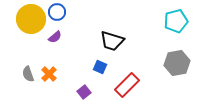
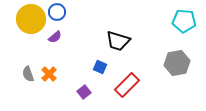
cyan pentagon: moved 8 px right; rotated 20 degrees clockwise
black trapezoid: moved 6 px right
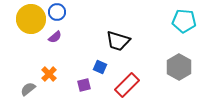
gray hexagon: moved 2 px right, 4 px down; rotated 20 degrees counterclockwise
gray semicircle: moved 15 px down; rotated 70 degrees clockwise
purple square: moved 7 px up; rotated 24 degrees clockwise
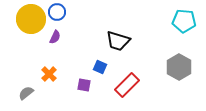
purple semicircle: rotated 24 degrees counterclockwise
purple square: rotated 24 degrees clockwise
gray semicircle: moved 2 px left, 4 px down
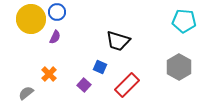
purple square: rotated 32 degrees clockwise
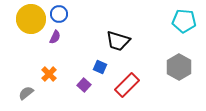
blue circle: moved 2 px right, 2 px down
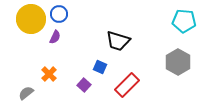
gray hexagon: moved 1 px left, 5 px up
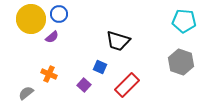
purple semicircle: moved 3 px left; rotated 24 degrees clockwise
gray hexagon: moved 3 px right; rotated 10 degrees counterclockwise
orange cross: rotated 21 degrees counterclockwise
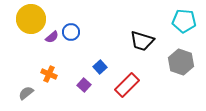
blue circle: moved 12 px right, 18 px down
black trapezoid: moved 24 px right
blue square: rotated 24 degrees clockwise
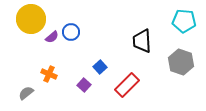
black trapezoid: rotated 70 degrees clockwise
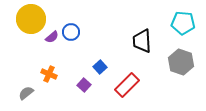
cyan pentagon: moved 1 px left, 2 px down
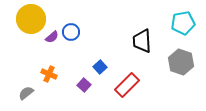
cyan pentagon: rotated 15 degrees counterclockwise
